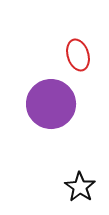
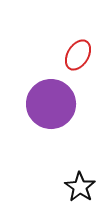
red ellipse: rotated 48 degrees clockwise
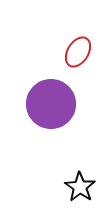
red ellipse: moved 3 px up
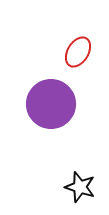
black star: rotated 16 degrees counterclockwise
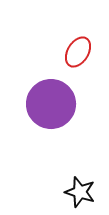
black star: moved 5 px down
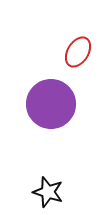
black star: moved 32 px left
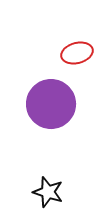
red ellipse: moved 1 px left, 1 px down; rotated 44 degrees clockwise
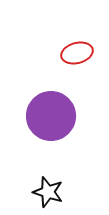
purple circle: moved 12 px down
